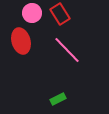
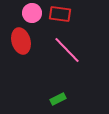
red rectangle: rotated 50 degrees counterclockwise
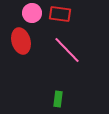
green rectangle: rotated 56 degrees counterclockwise
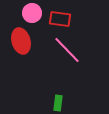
red rectangle: moved 5 px down
green rectangle: moved 4 px down
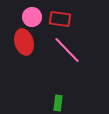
pink circle: moved 4 px down
red ellipse: moved 3 px right, 1 px down
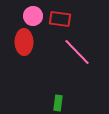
pink circle: moved 1 px right, 1 px up
red ellipse: rotated 15 degrees clockwise
pink line: moved 10 px right, 2 px down
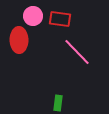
red ellipse: moved 5 px left, 2 px up
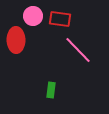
red ellipse: moved 3 px left
pink line: moved 1 px right, 2 px up
green rectangle: moved 7 px left, 13 px up
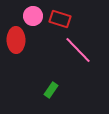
red rectangle: rotated 10 degrees clockwise
green rectangle: rotated 28 degrees clockwise
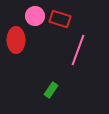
pink circle: moved 2 px right
pink line: rotated 64 degrees clockwise
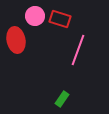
red ellipse: rotated 10 degrees counterclockwise
green rectangle: moved 11 px right, 9 px down
